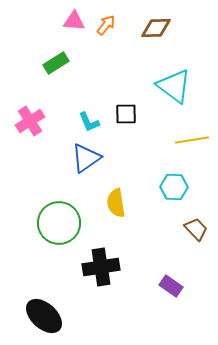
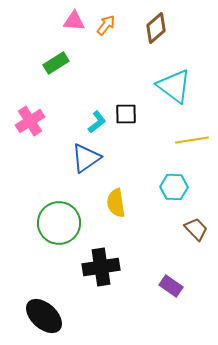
brown diamond: rotated 40 degrees counterclockwise
cyan L-shape: moved 8 px right; rotated 105 degrees counterclockwise
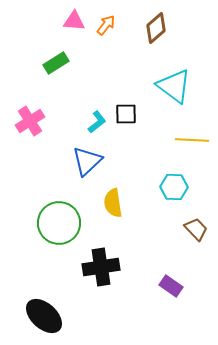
yellow line: rotated 12 degrees clockwise
blue triangle: moved 1 px right, 3 px down; rotated 8 degrees counterclockwise
yellow semicircle: moved 3 px left
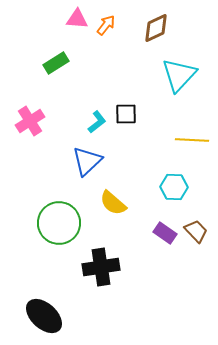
pink triangle: moved 3 px right, 2 px up
brown diamond: rotated 16 degrees clockwise
cyan triangle: moved 5 px right, 11 px up; rotated 36 degrees clockwise
yellow semicircle: rotated 40 degrees counterclockwise
brown trapezoid: moved 2 px down
purple rectangle: moved 6 px left, 53 px up
